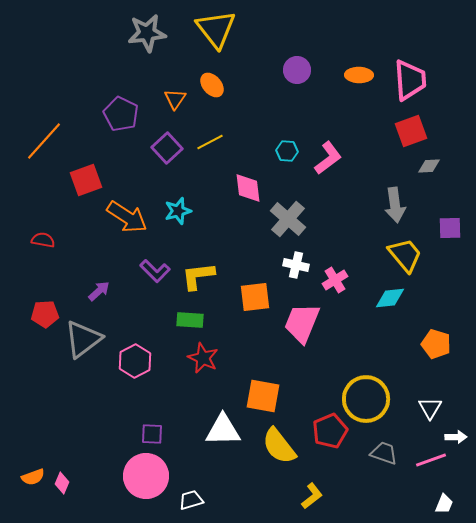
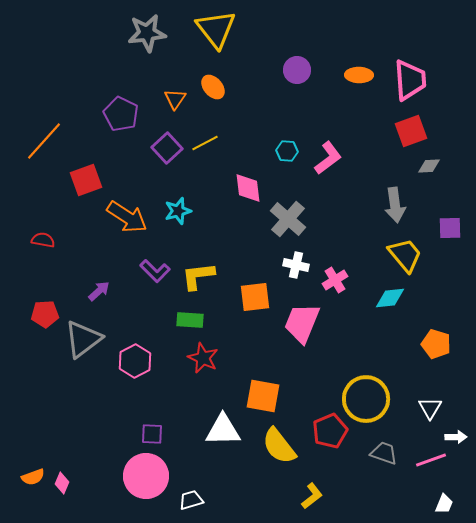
orange ellipse at (212, 85): moved 1 px right, 2 px down
yellow line at (210, 142): moved 5 px left, 1 px down
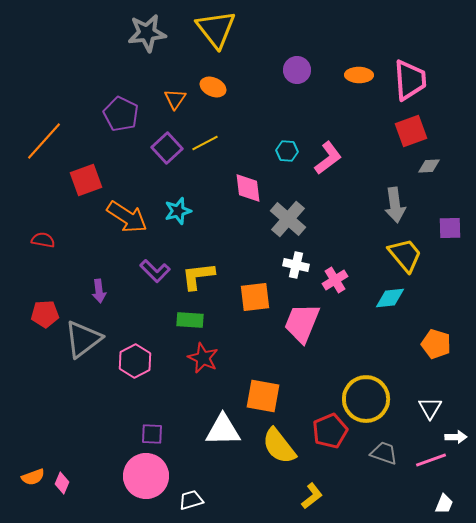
orange ellipse at (213, 87): rotated 25 degrees counterclockwise
purple arrow at (99, 291): rotated 125 degrees clockwise
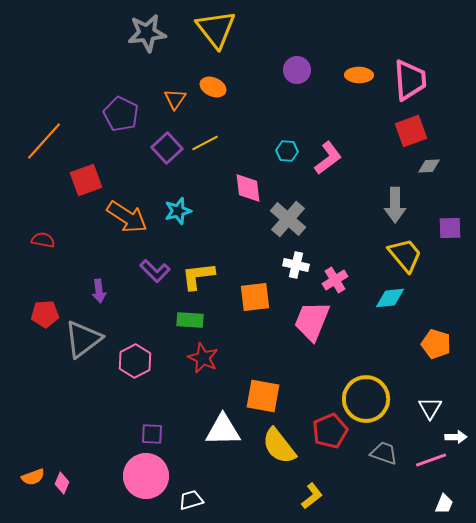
gray arrow at (395, 205): rotated 8 degrees clockwise
pink trapezoid at (302, 323): moved 10 px right, 2 px up
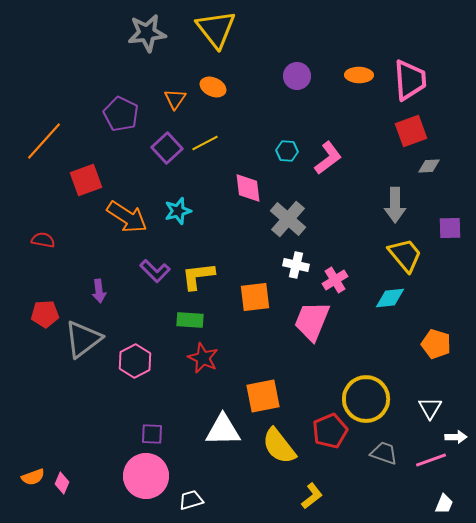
purple circle at (297, 70): moved 6 px down
orange square at (263, 396): rotated 21 degrees counterclockwise
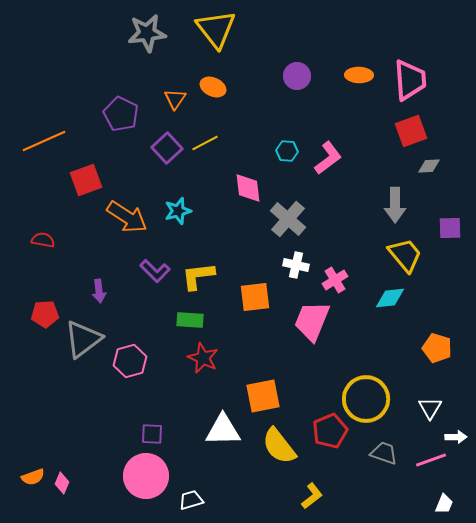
orange line at (44, 141): rotated 24 degrees clockwise
orange pentagon at (436, 344): moved 1 px right, 4 px down
pink hexagon at (135, 361): moved 5 px left; rotated 12 degrees clockwise
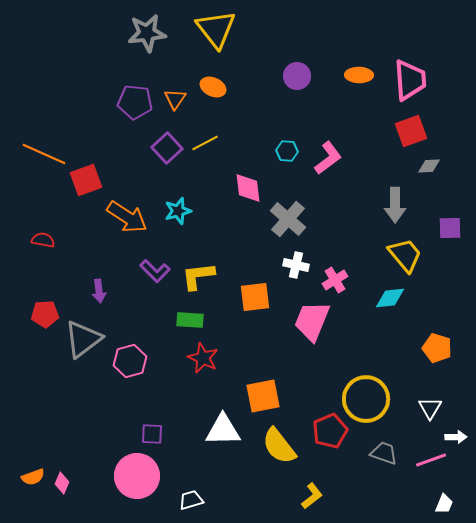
purple pentagon at (121, 114): moved 14 px right, 12 px up; rotated 20 degrees counterclockwise
orange line at (44, 141): moved 13 px down; rotated 48 degrees clockwise
pink circle at (146, 476): moved 9 px left
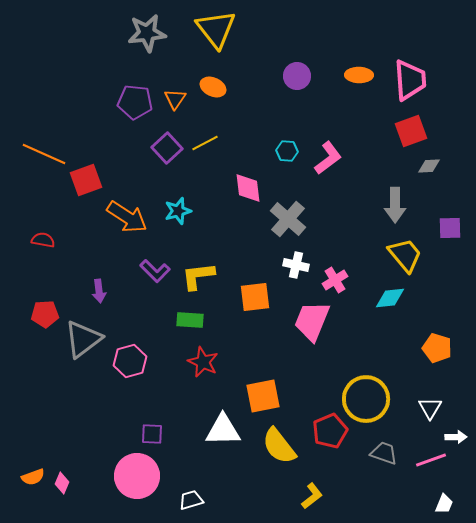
red star at (203, 358): moved 4 px down
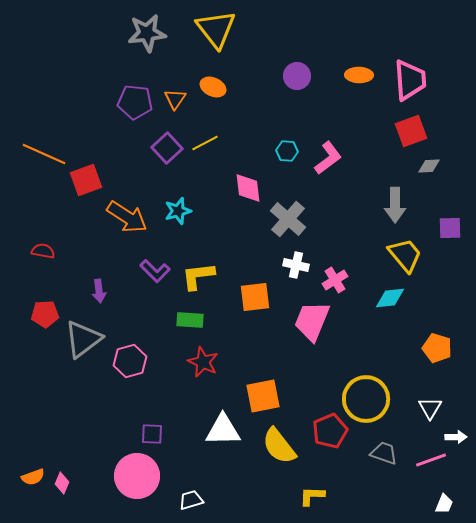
red semicircle at (43, 240): moved 11 px down
yellow L-shape at (312, 496): rotated 140 degrees counterclockwise
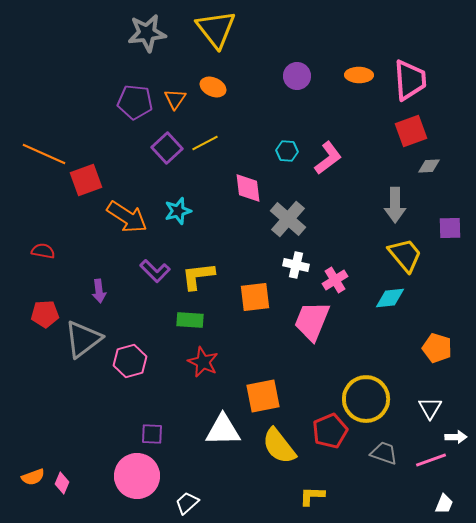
white trapezoid at (191, 500): moved 4 px left, 3 px down; rotated 25 degrees counterclockwise
